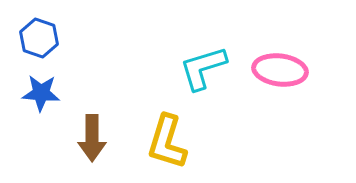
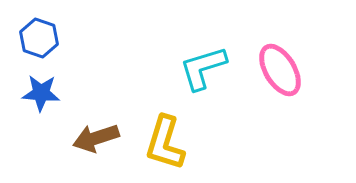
pink ellipse: rotated 52 degrees clockwise
brown arrow: moved 4 px right; rotated 72 degrees clockwise
yellow L-shape: moved 2 px left, 1 px down
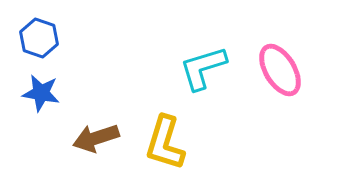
blue star: rotated 6 degrees clockwise
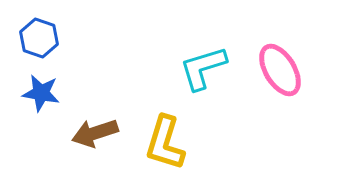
brown arrow: moved 1 px left, 5 px up
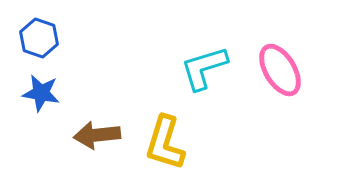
cyan L-shape: moved 1 px right
brown arrow: moved 2 px right, 2 px down; rotated 12 degrees clockwise
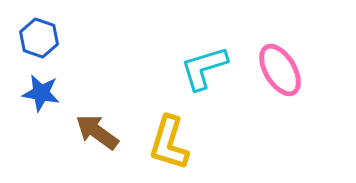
brown arrow: moved 3 px up; rotated 42 degrees clockwise
yellow L-shape: moved 4 px right
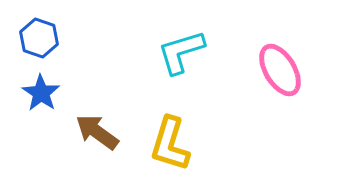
cyan L-shape: moved 23 px left, 16 px up
blue star: rotated 24 degrees clockwise
yellow L-shape: moved 1 px right, 1 px down
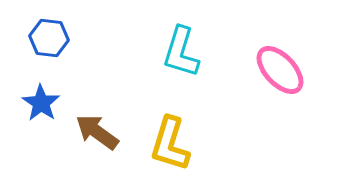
blue hexagon: moved 10 px right; rotated 12 degrees counterclockwise
cyan L-shape: rotated 56 degrees counterclockwise
pink ellipse: rotated 12 degrees counterclockwise
blue star: moved 10 px down
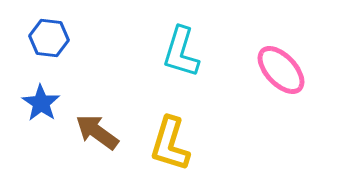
pink ellipse: moved 1 px right
